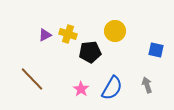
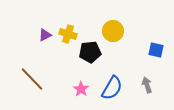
yellow circle: moved 2 px left
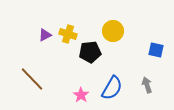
pink star: moved 6 px down
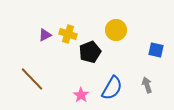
yellow circle: moved 3 px right, 1 px up
black pentagon: rotated 15 degrees counterclockwise
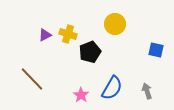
yellow circle: moved 1 px left, 6 px up
gray arrow: moved 6 px down
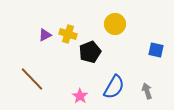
blue semicircle: moved 2 px right, 1 px up
pink star: moved 1 px left, 1 px down
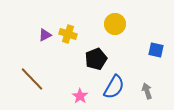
black pentagon: moved 6 px right, 7 px down
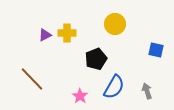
yellow cross: moved 1 px left, 1 px up; rotated 18 degrees counterclockwise
